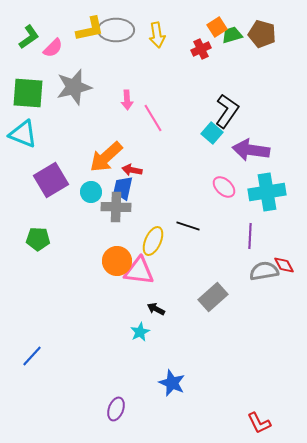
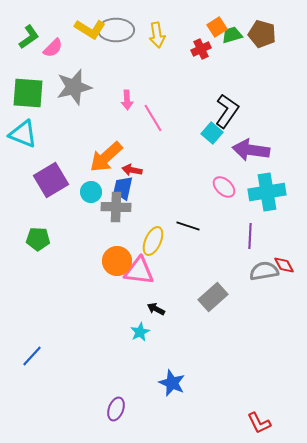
yellow L-shape: rotated 44 degrees clockwise
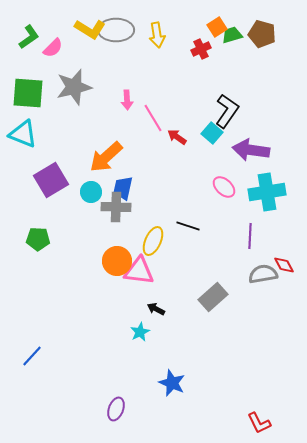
red arrow: moved 45 px right, 33 px up; rotated 24 degrees clockwise
gray semicircle: moved 1 px left, 3 px down
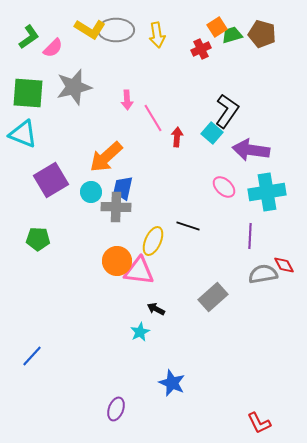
red arrow: rotated 60 degrees clockwise
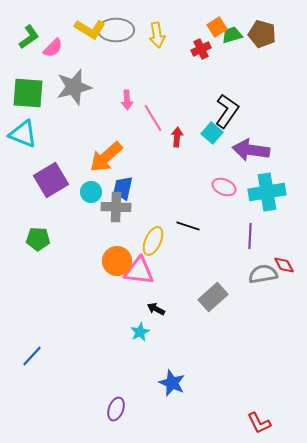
pink ellipse: rotated 20 degrees counterclockwise
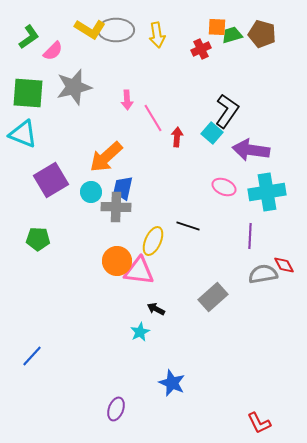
orange square: rotated 36 degrees clockwise
pink semicircle: moved 3 px down
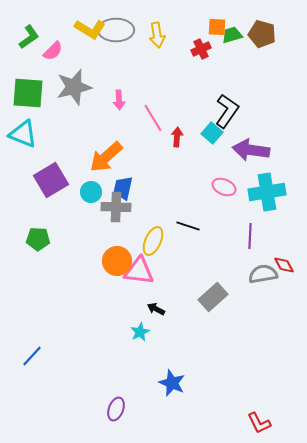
pink arrow: moved 8 px left
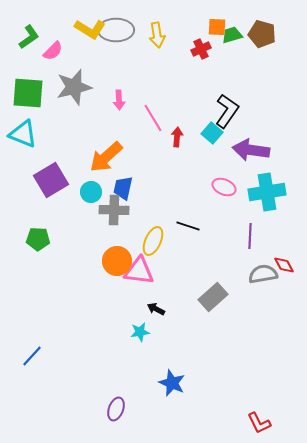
gray cross: moved 2 px left, 3 px down
cyan star: rotated 18 degrees clockwise
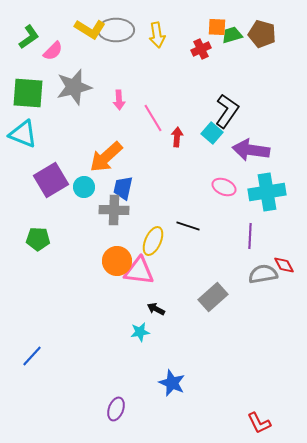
cyan circle: moved 7 px left, 5 px up
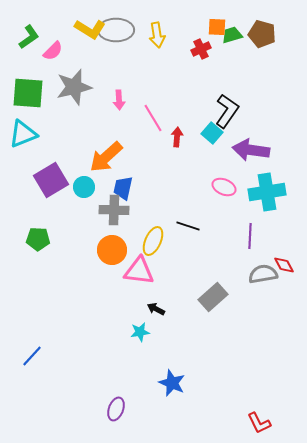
cyan triangle: rotated 44 degrees counterclockwise
orange circle: moved 5 px left, 11 px up
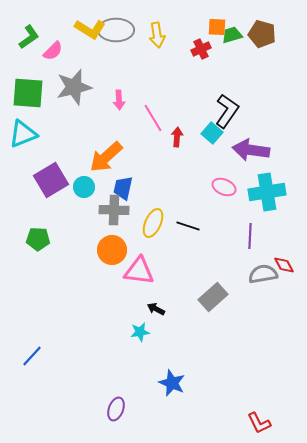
yellow ellipse: moved 18 px up
